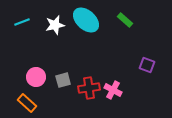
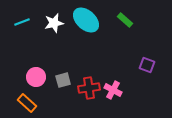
white star: moved 1 px left, 2 px up
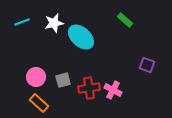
cyan ellipse: moved 5 px left, 17 px down
orange rectangle: moved 12 px right
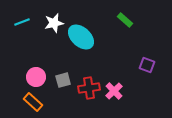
pink cross: moved 1 px right, 1 px down; rotated 18 degrees clockwise
orange rectangle: moved 6 px left, 1 px up
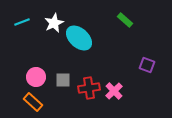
white star: rotated 12 degrees counterclockwise
cyan ellipse: moved 2 px left, 1 px down
gray square: rotated 14 degrees clockwise
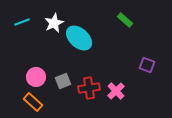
gray square: moved 1 px down; rotated 21 degrees counterclockwise
pink cross: moved 2 px right
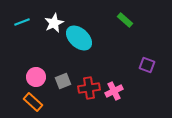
pink cross: moved 2 px left; rotated 18 degrees clockwise
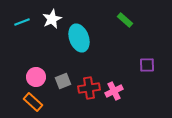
white star: moved 2 px left, 4 px up
cyan ellipse: rotated 28 degrees clockwise
purple square: rotated 21 degrees counterclockwise
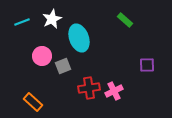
pink circle: moved 6 px right, 21 px up
gray square: moved 15 px up
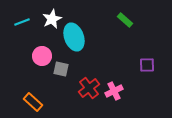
cyan ellipse: moved 5 px left, 1 px up
gray square: moved 2 px left, 3 px down; rotated 35 degrees clockwise
red cross: rotated 30 degrees counterclockwise
